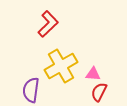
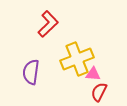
yellow cross: moved 16 px right, 7 px up; rotated 8 degrees clockwise
purple semicircle: moved 18 px up
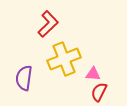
yellow cross: moved 13 px left
purple semicircle: moved 7 px left, 6 px down
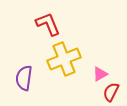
red L-shape: rotated 68 degrees counterclockwise
pink triangle: moved 7 px right; rotated 35 degrees counterclockwise
red semicircle: moved 12 px right
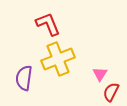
yellow cross: moved 6 px left
pink triangle: rotated 28 degrees counterclockwise
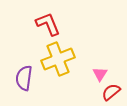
red semicircle: rotated 24 degrees clockwise
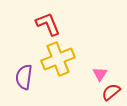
purple semicircle: moved 1 px up
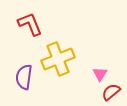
red L-shape: moved 18 px left
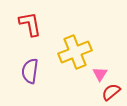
red L-shape: rotated 12 degrees clockwise
yellow cross: moved 17 px right, 7 px up
purple semicircle: moved 6 px right, 6 px up
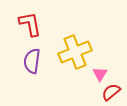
purple semicircle: moved 2 px right, 10 px up
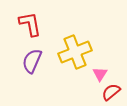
purple semicircle: rotated 15 degrees clockwise
